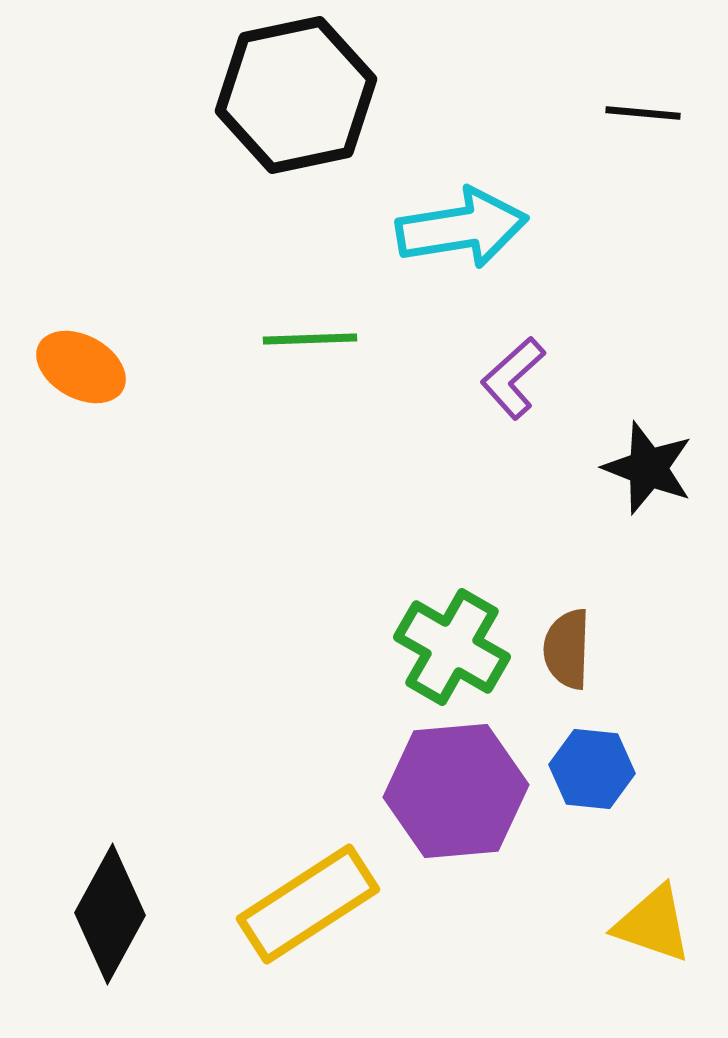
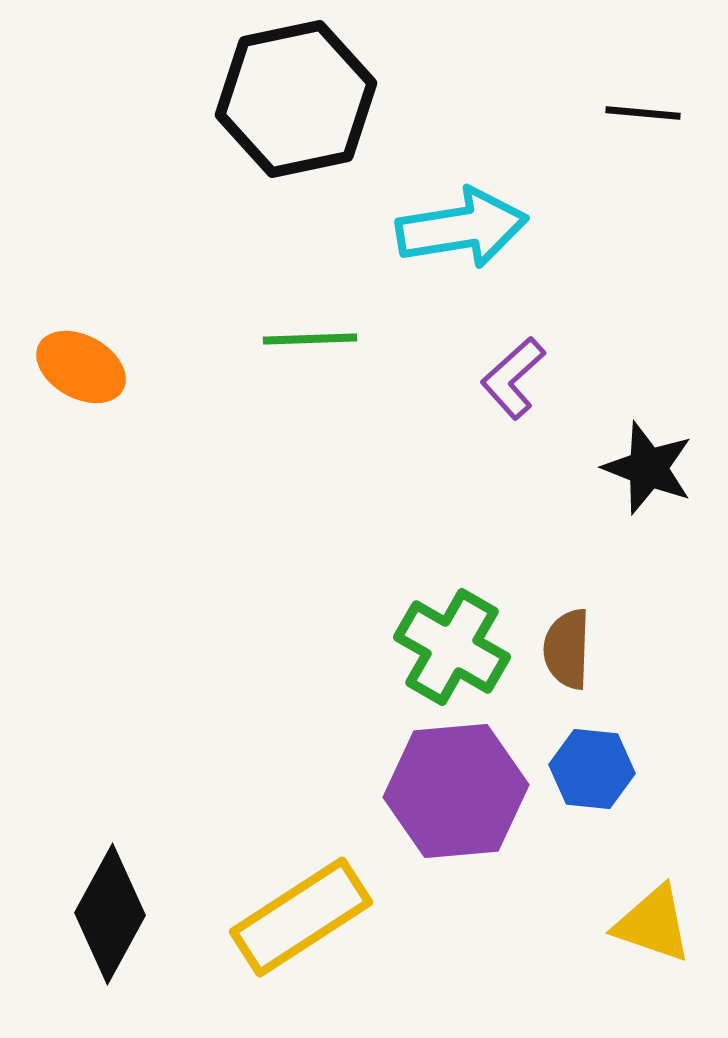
black hexagon: moved 4 px down
yellow rectangle: moved 7 px left, 13 px down
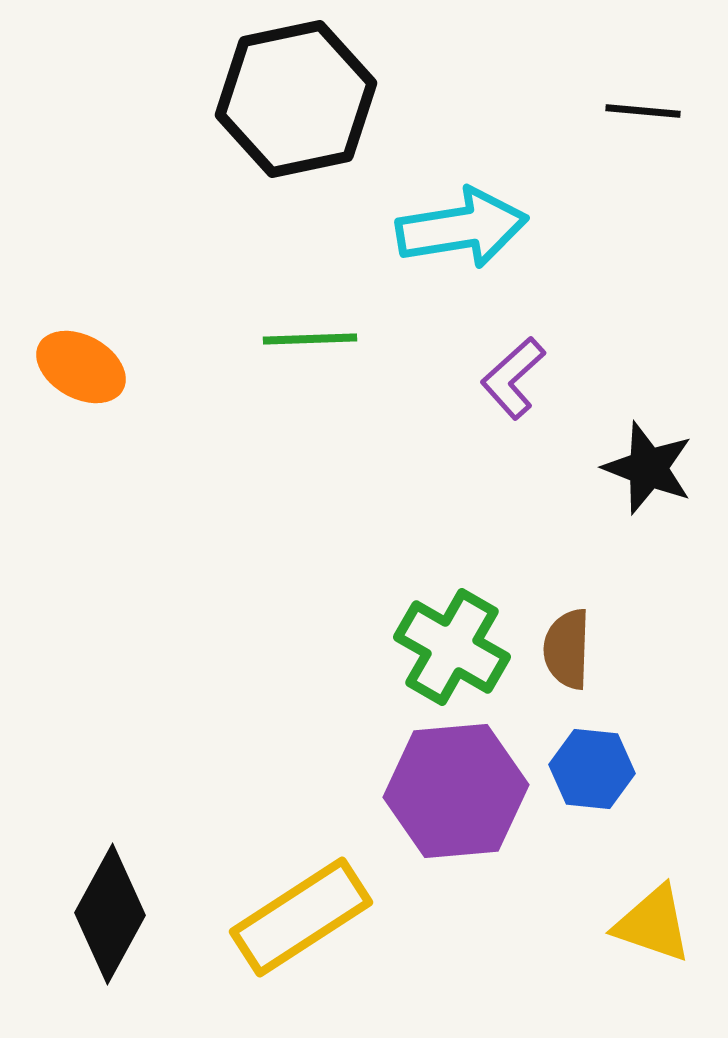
black line: moved 2 px up
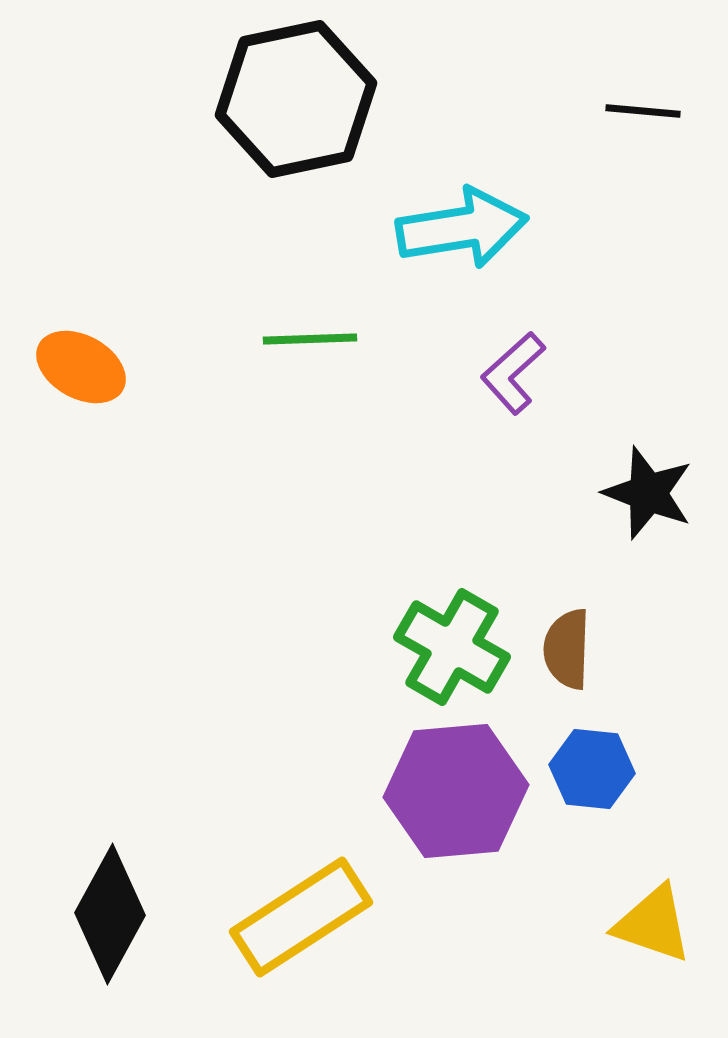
purple L-shape: moved 5 px up
black star: moved 25 px down
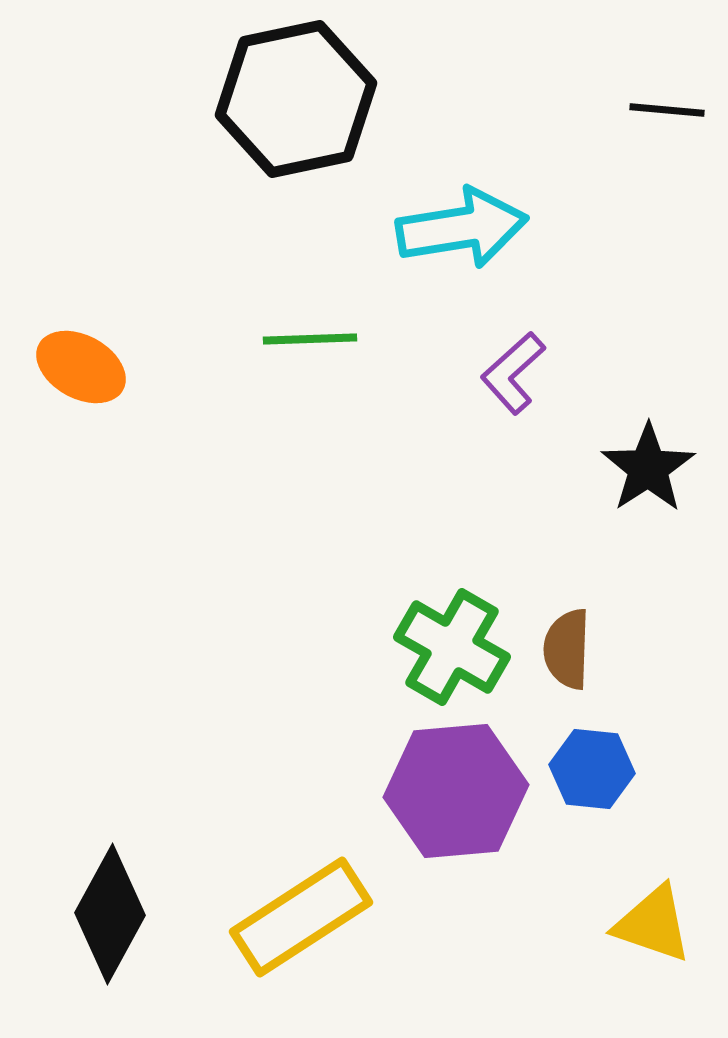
black line: moved 24 px right, 1 px up
black star: moved 25 px up; rotated 18 degrees clockwise
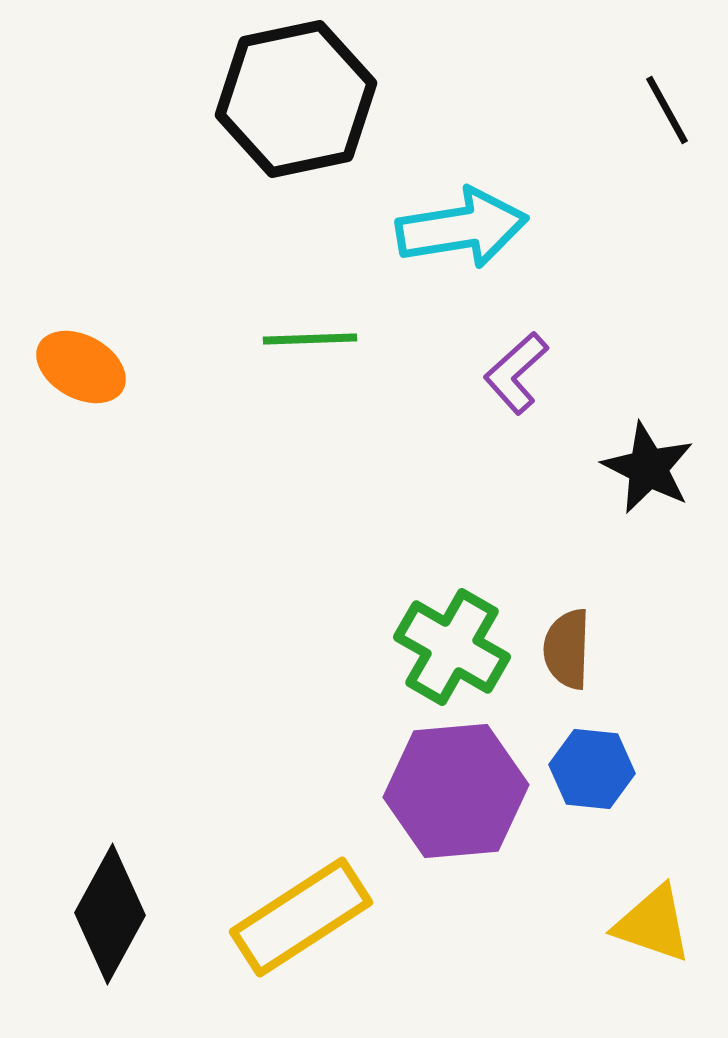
black line: rotated 56 degrees clockwise
purple L-shape: moved 3 px right
black star: rotated 12 degrees counterclockwise
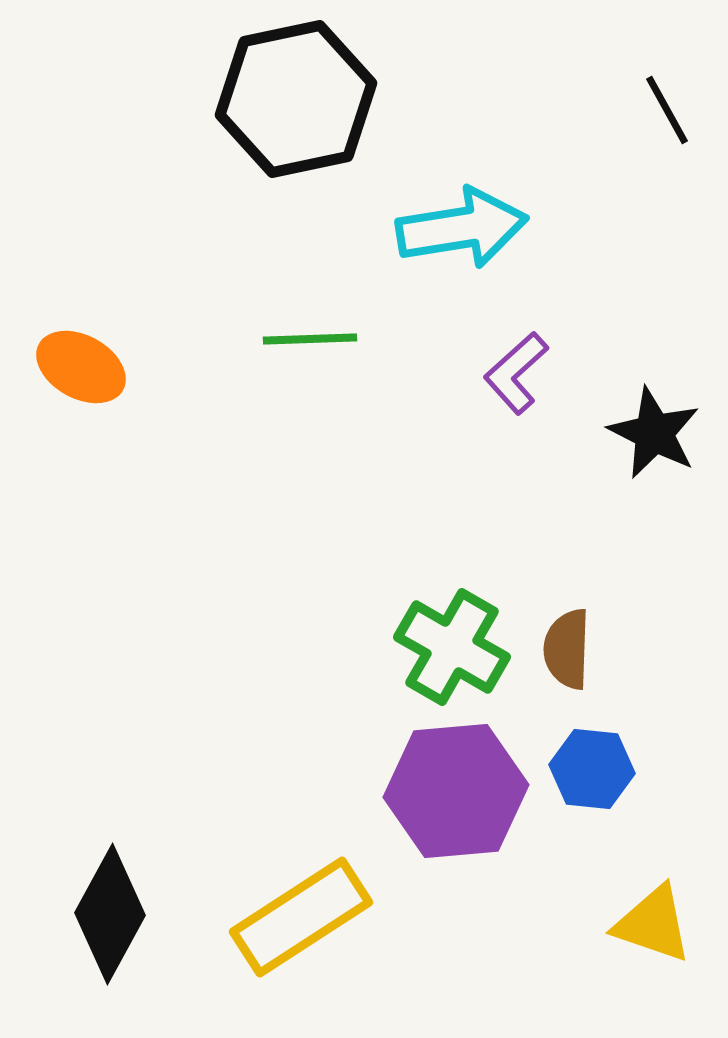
black star: moved 6 px right, 35 px up
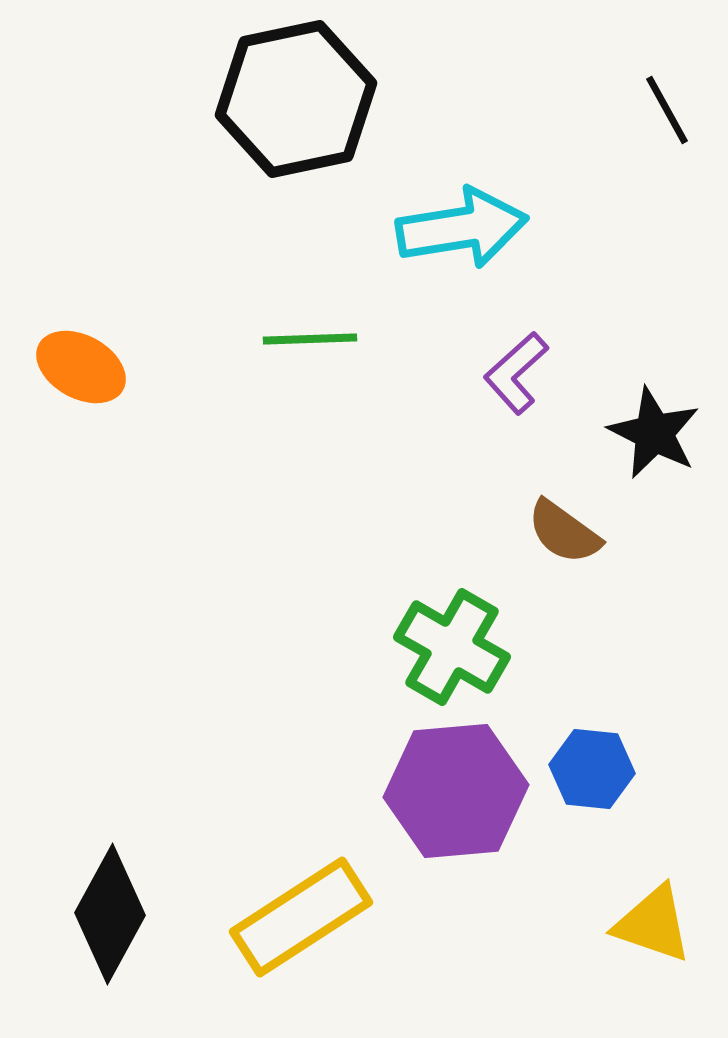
brown semicircle: moved 3 px left, 117 px up; rotated 56 degrees counterclockwise
